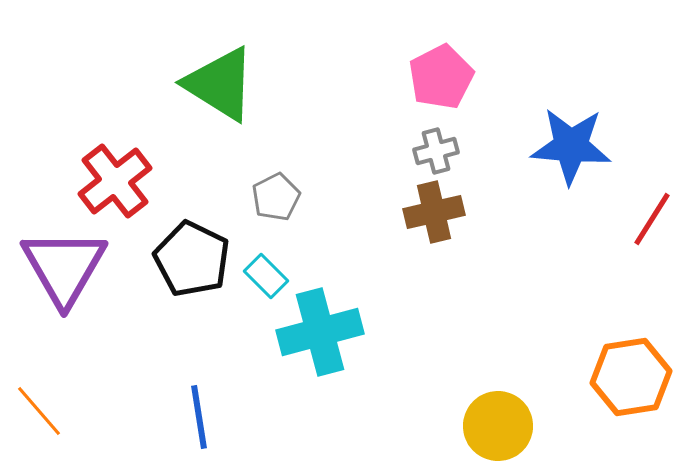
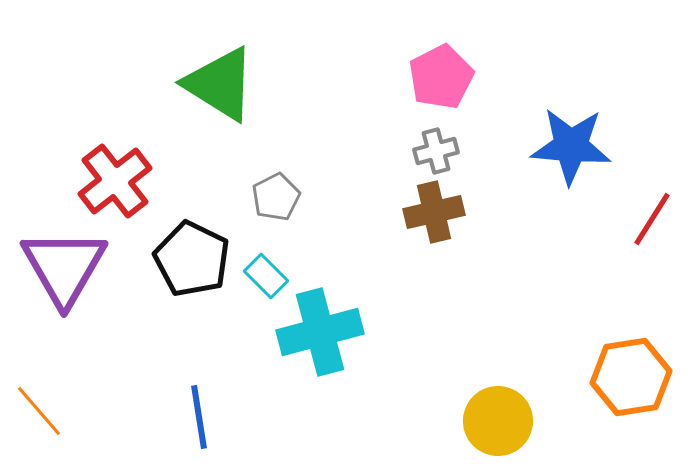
yellow circle: moved 5 px up
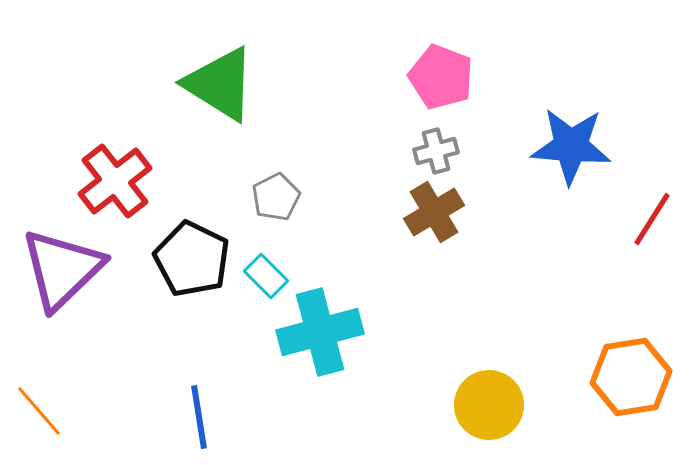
pink pentagon: rotated 24 degrees counterclockwise
brown cross: rotated 18 degrees counterclockwise
purple triangle: moved 2 px left, 2 px down; rotated 16 degrees clockwise
yellow circle: moved 9 px left, 16 px up
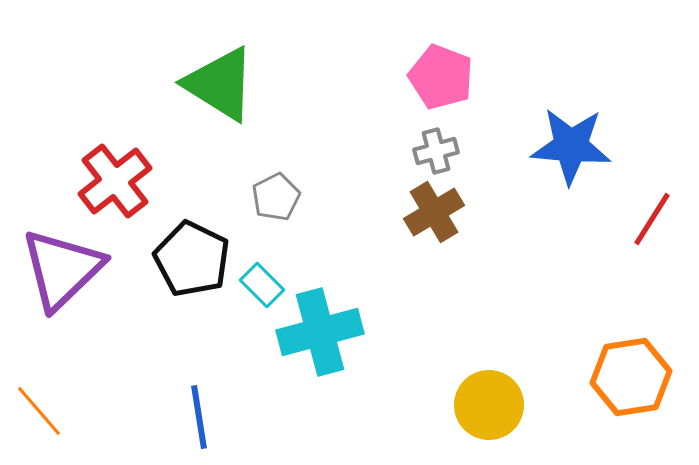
cyan rectangle: moved 4 px left, 9 px down
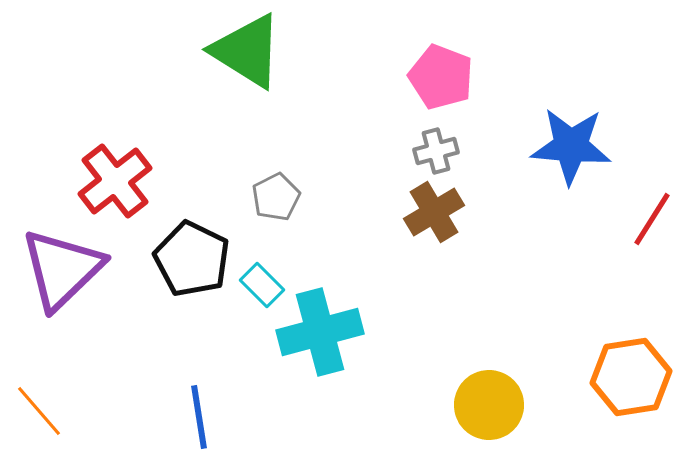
green triangle: moved 27 px right, 33 px up
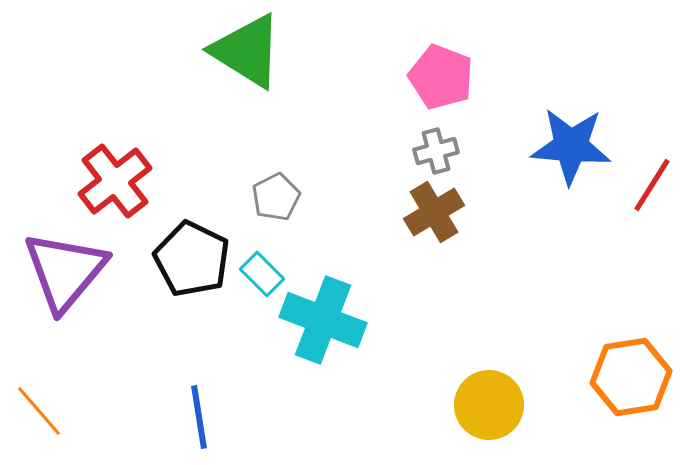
red line: moved 34 px up
purple triangle: moved 3 px right, 2 px down; rotated 6 degrees counterclockwise
cyan rectangle: moved 11 px up
cyan cross: moved 3 px right, 12 px up; rotated 36 degrees clockwise
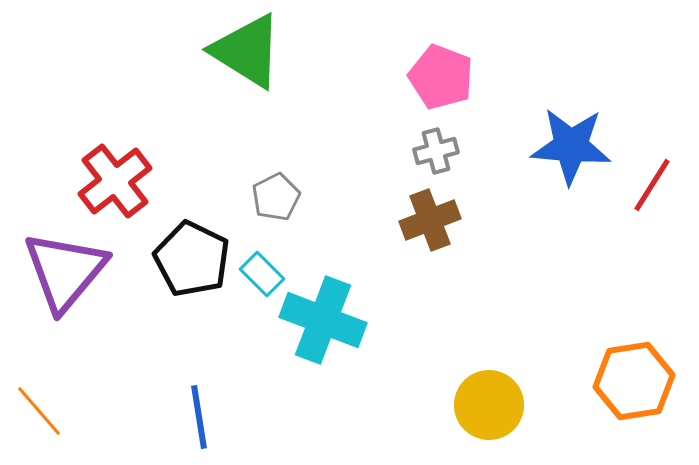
brown cross: moved 4 px left, 8 px down; rotated 10 degrees clockwise
orange hexagon: moved 3 px right, 4 px down
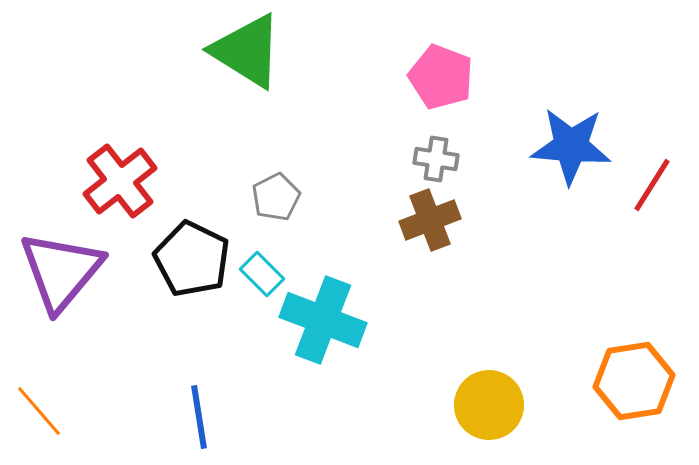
gray cross: moved 8 px down; rotated 24 degrees clockwise
red cross: moved 5 px right
purple triangle: moved 4 px left
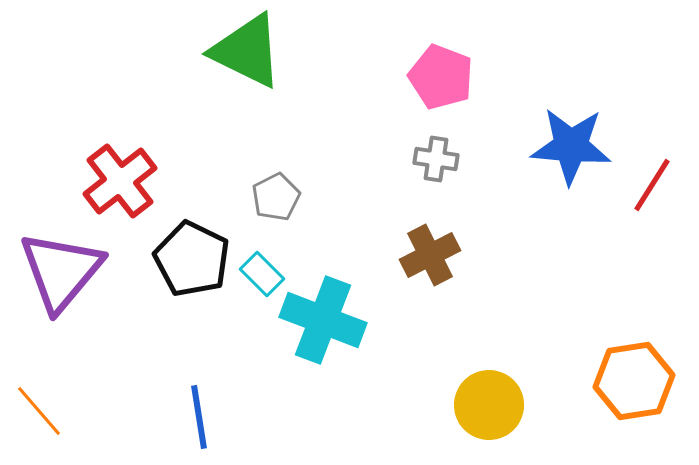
green triangle: rotated 6 degrees counterclockwise
brown cross: moved 35 px down; rotated 6 degrees counterclockwise
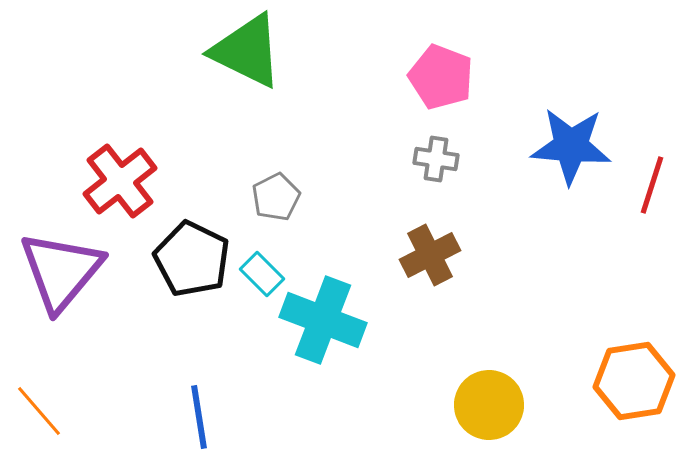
red line: rotated 14 degrees counterclockwise
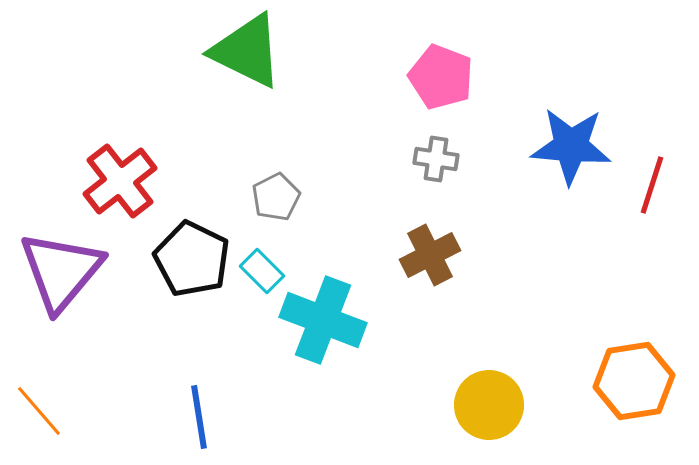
cyan rectangle: moved 3 px up
